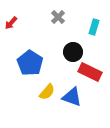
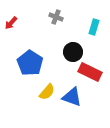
gray cross: moved 2 px left; rotated 24 degrees counterclockwise
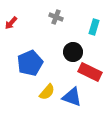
blue pentagon: rotated 15 degrees clockwise
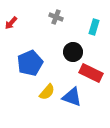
red rectangle: moved 1 px right, 1 px down
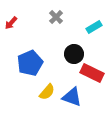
gray cross: rotated 24 degrees clockwise
cyan rectangle: rotated 42 degrees clockwise
black circle: moved 1 px right, 2 px down
red rectangle: moved 1 px right
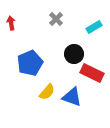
gray cross: moved 2 px down
red arrow: rotated 128 degrees clockwise
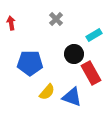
cyan rectangle: moved 8 px down
blue pentagon: rotated 25 degrees clockwise
red rectangle: moved 1 px left; rotated 35 degrees clockwise
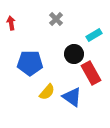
blue triangle: rotated 15 degrees clockwise
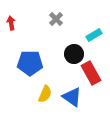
yellow semicircle: moved 2 px left, 2 px down; rotated 18 degrees counterclockwise
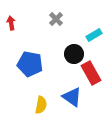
blue pentagon: moved 1 px down; rotated 10 degrees clockwise
yellow semicircle: moved 4 px left, 11 px down; rotated 12 degrees counterclockwise
